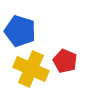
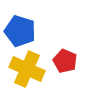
yellow cross: moved 4 px left
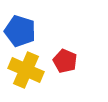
yellow cross: moved 1 px left, 1 px down
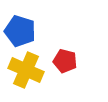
red pentagon: rotated 10 degrees counterclockwise
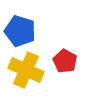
red pentagon: rotated 15 degrees clockwise
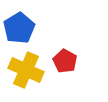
blue pentagon: moved 1 px left, 3 px up; rotated 24 degrees clockwise
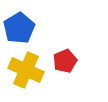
red pentagon: rotated 20 degrees clockwise
